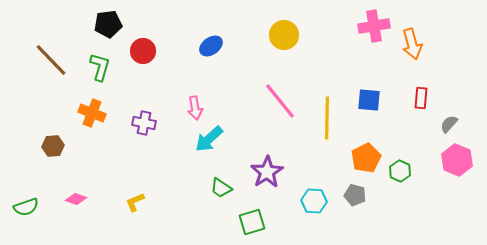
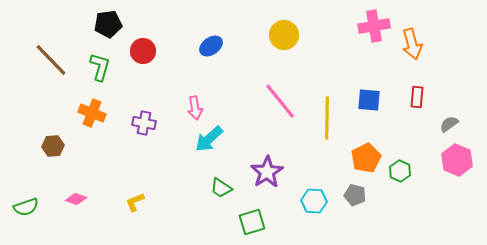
red rectangle: moved 4 px left, 1 px up
gray semicircle: rotated 12 degrees clockwise
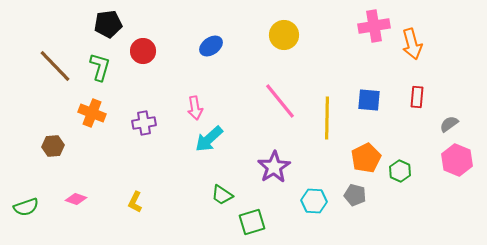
brown line: moved 4 px right, 6 px down
purple cross: rotated 20 degrees counterclockwise
purple star: moved 7 px right, 5 px up
green trapezoid: moved 1 px right, 7 px down
yellow L-shape: rotated 40 degrees counterclockwise
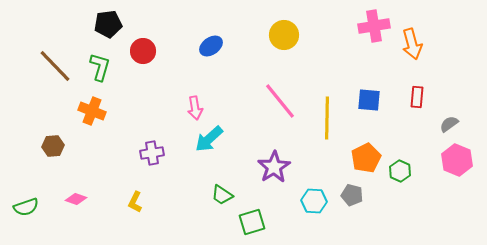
orange cross: moved 2 px up
purple cross: moved 8 px right, 30 px down
gray pentagon: moved 3 px left
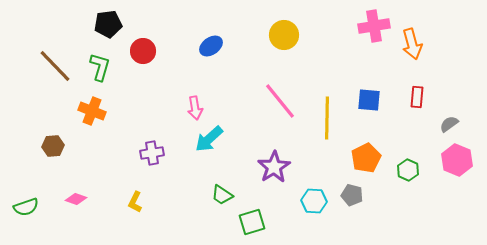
green hexagon: moved 8 px right, 1 px up
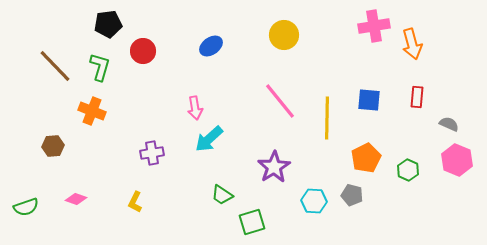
gray semicircle: rotated 60 degrees clockwise
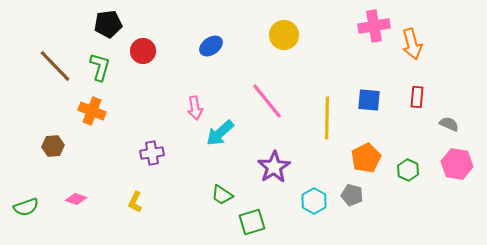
pink line: moved 13 px left
cyan arrow: moved 11 px right, 6 px up
pink hexagon: moved 4 px down; rotated 12 degrees counterclockwise
cyan hexagon: rotated 25 degrees clockwise
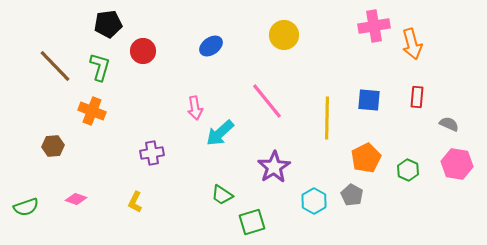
gray pentagon: rotated 15 degrees clockwise
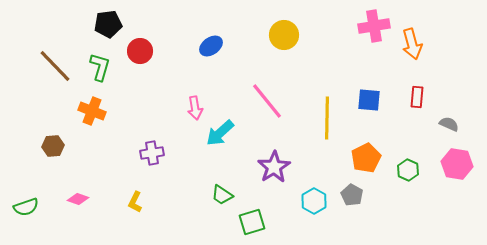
red circle: moved 3 px left
pink diamond: moved 2 px right
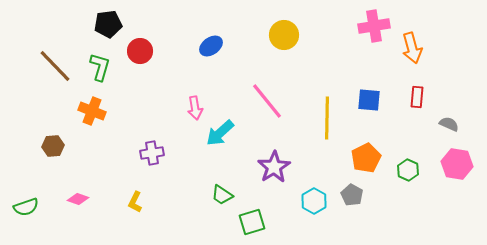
orange arrow: moved 4 px down
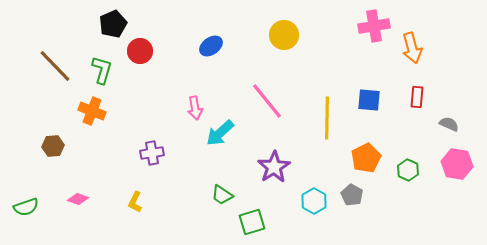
black pentagon: moved 5 px right; rotated 16 degrees counterclockwise
green L-shape: moved 2 px right, 3 px down
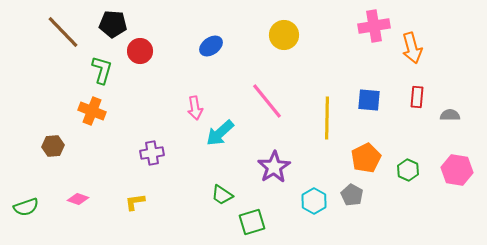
black pentagon: rotated 28 degrees clockwise
brown line: moved 8 px right, 34 px up
gray semicircle: moved 1 px right, 9 px up; rotated 24 degrees counterclockwise
pink hexagon: moved 6 px down
yellow L-shape: rotated 55 degrees clockwise
